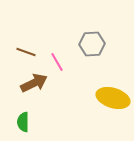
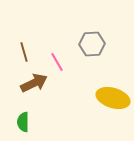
brown line: moved 2 px left; rotated 54 degrees clockwise
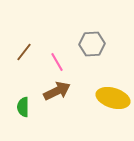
brown line: rotated 54 degrees clockwise
brown arrow: moved 23 px right, 8 px down
green semicircle: moved 15 px up
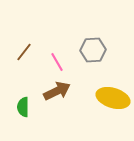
gray hexagon: moved 1 px right, 6 px down
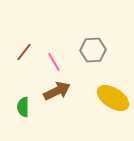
pink line: moved 3 px left
yellow ellipse: rotated 16 degrees clockwise
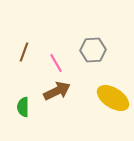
brown line: rotated 18 degrees counterclockwise
pink line: moved 2 px right, 1 px down
